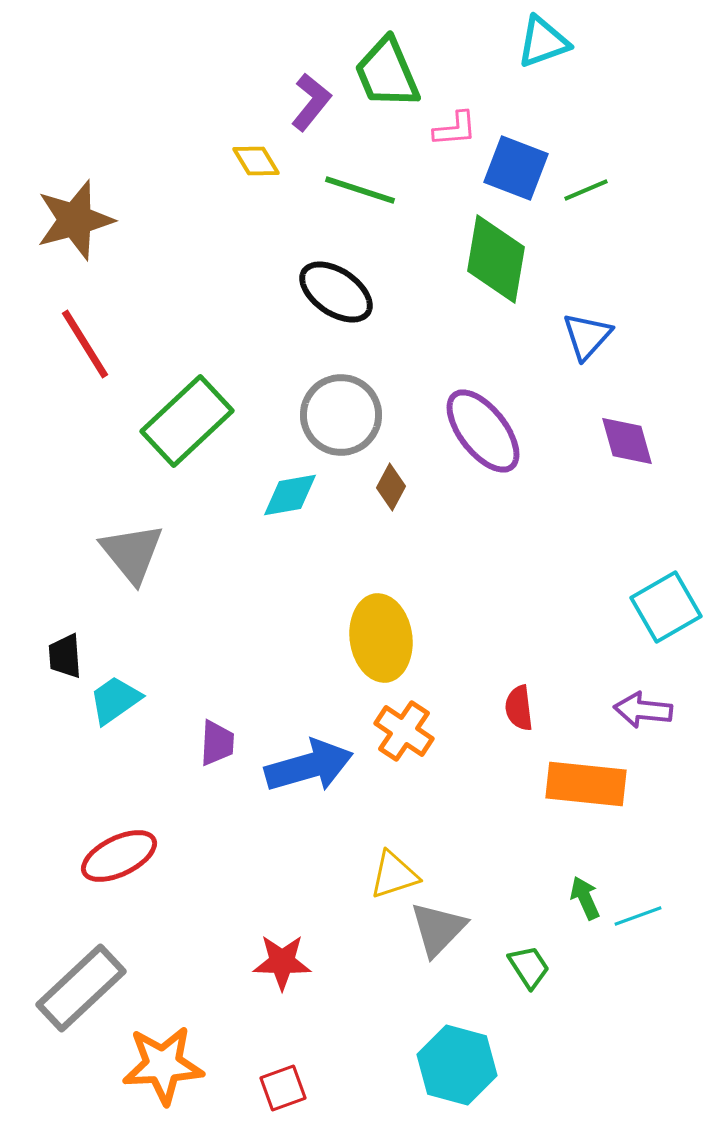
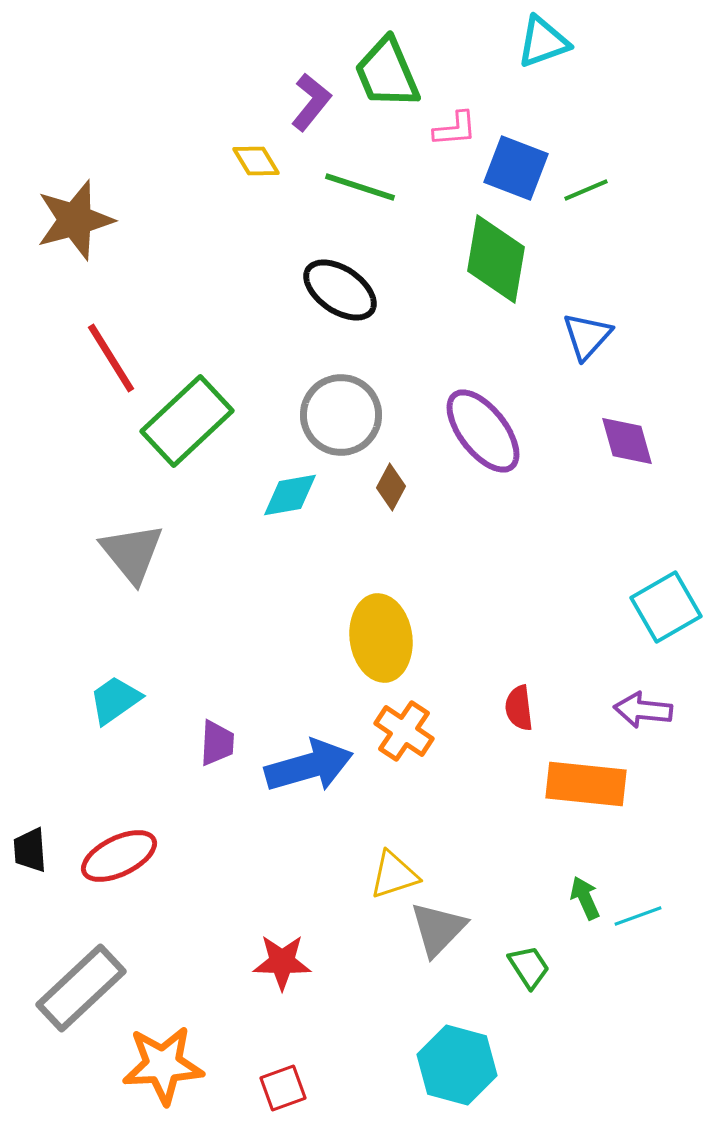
green line at (360, 190): moved 3 px up
black ellipse at (336, 292): moved 4 px right, 2 px up
red line at (85, 344): moved 26 px right, 14 px down
black trapezoid at (65, 656): moved 35 px left, 194 px down
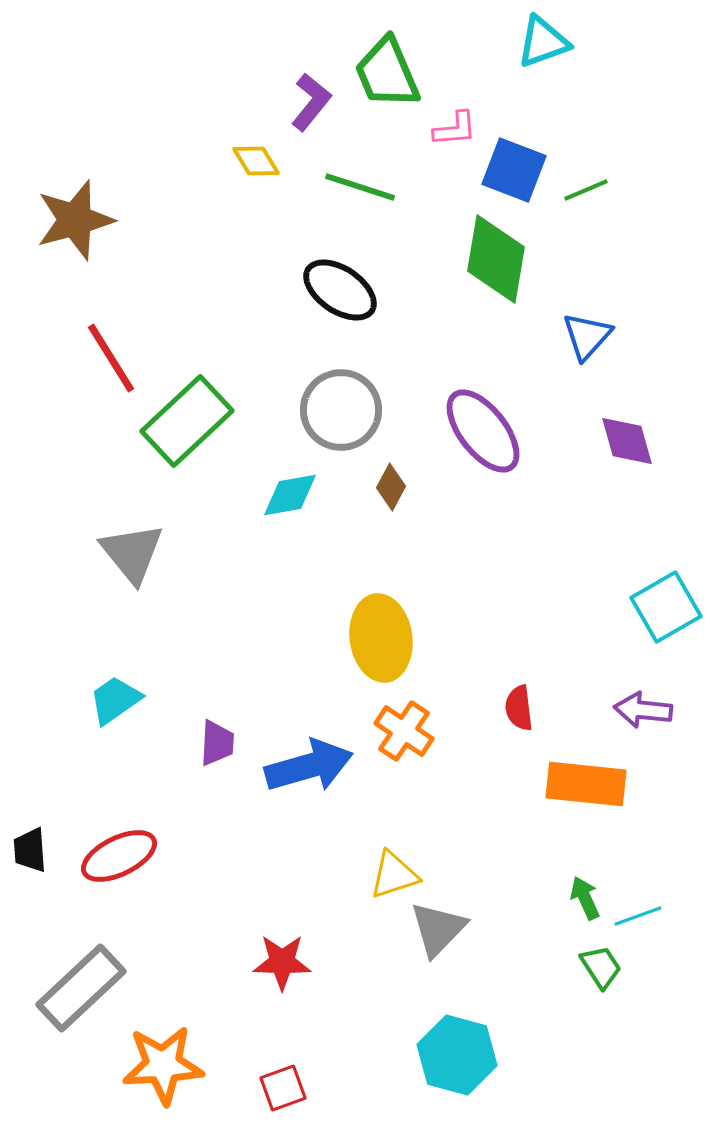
blue square at (516, 168): moved 2 px left, 2 px down
gray circle at (341, 415): moved 5 px up
green trapezoid at (529, 967): moved 72 px right
cyan hexagon at (457, 1065): moved 10 px up
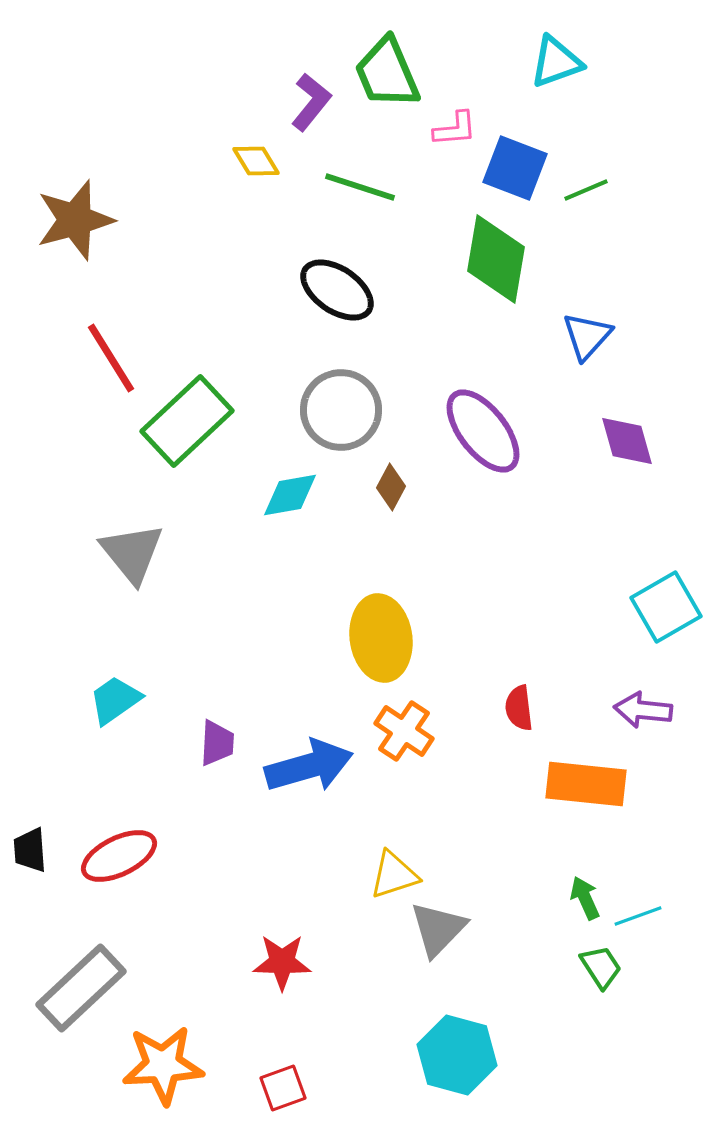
cyan triangle at (543, 42): moved 13 px right, 20 px down
blue square at (514, 170): moved 1 px right, 2 px up
black ellipse at (340, 290): moved 3 px left
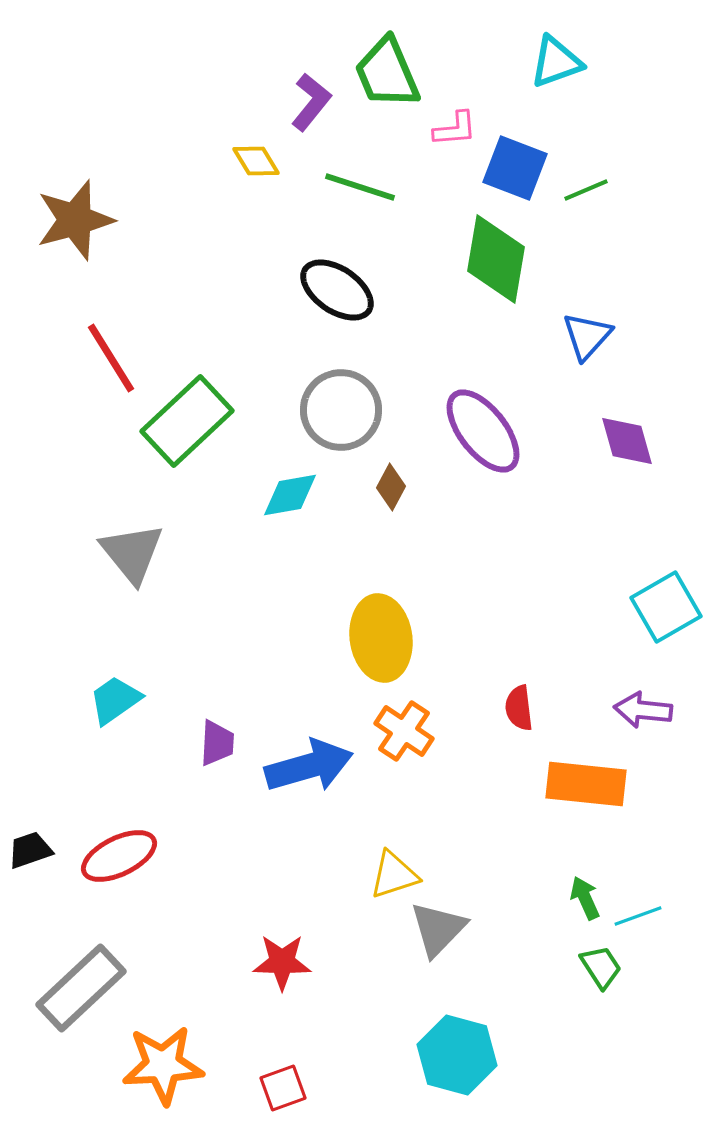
black trapezoid at (30, 850): rotated 75 degrees clockwise
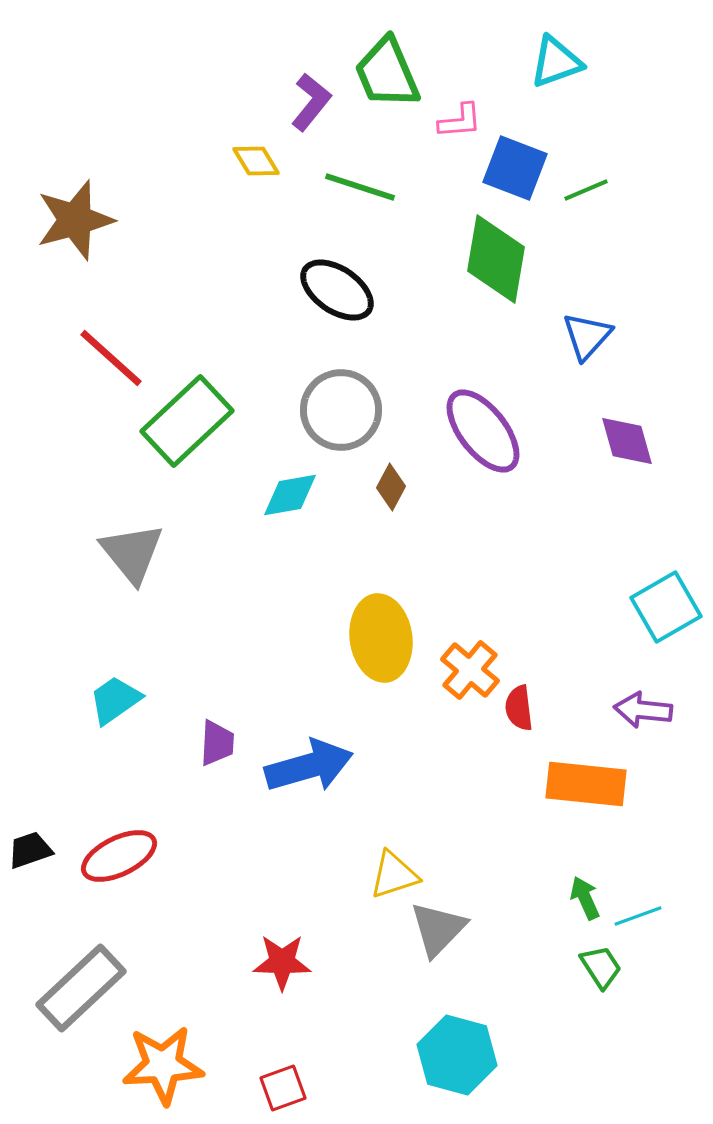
pink L-shape at (455, 129): moved 5 px right, 8 px up
red line at (111, 358): rotated 16 degrees counterclockwise
orange cross at (404, 731): moved 66 px right, 61 px up; rotated 6 degrees clockwise
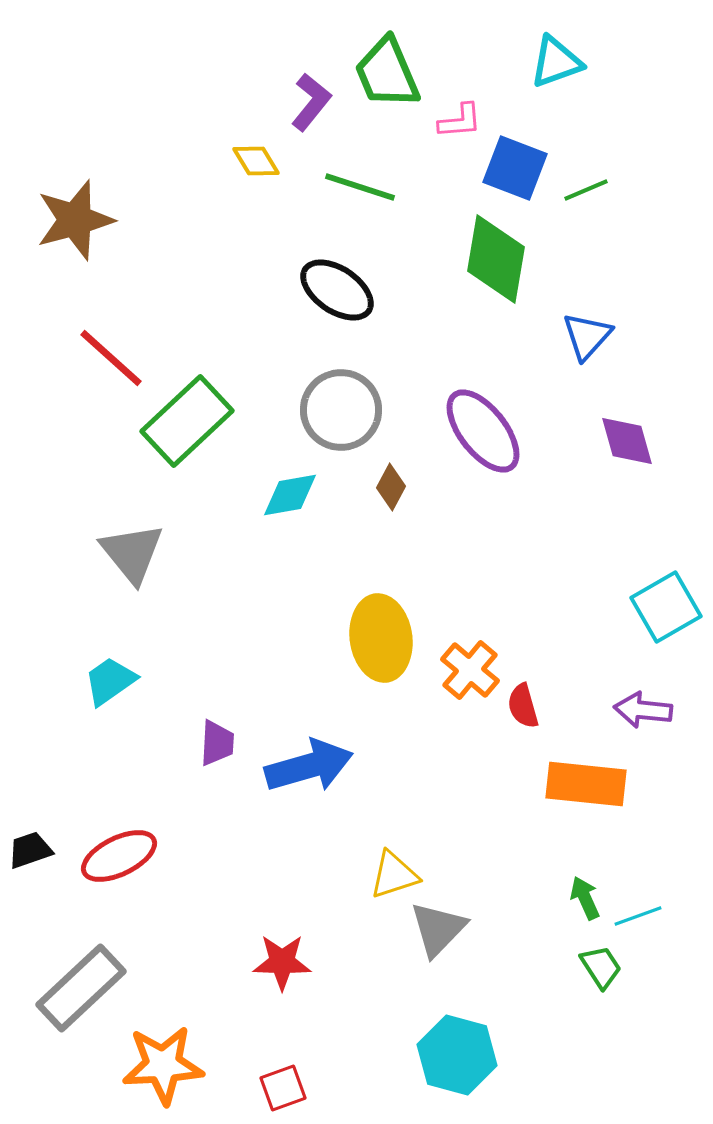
cyan trapezoid at (115, 700): moved 5 px left, 19 px up
red semicircle at (519, 708): moved 4 px right, 2 px up; rotated 9 degrees counterclockwise
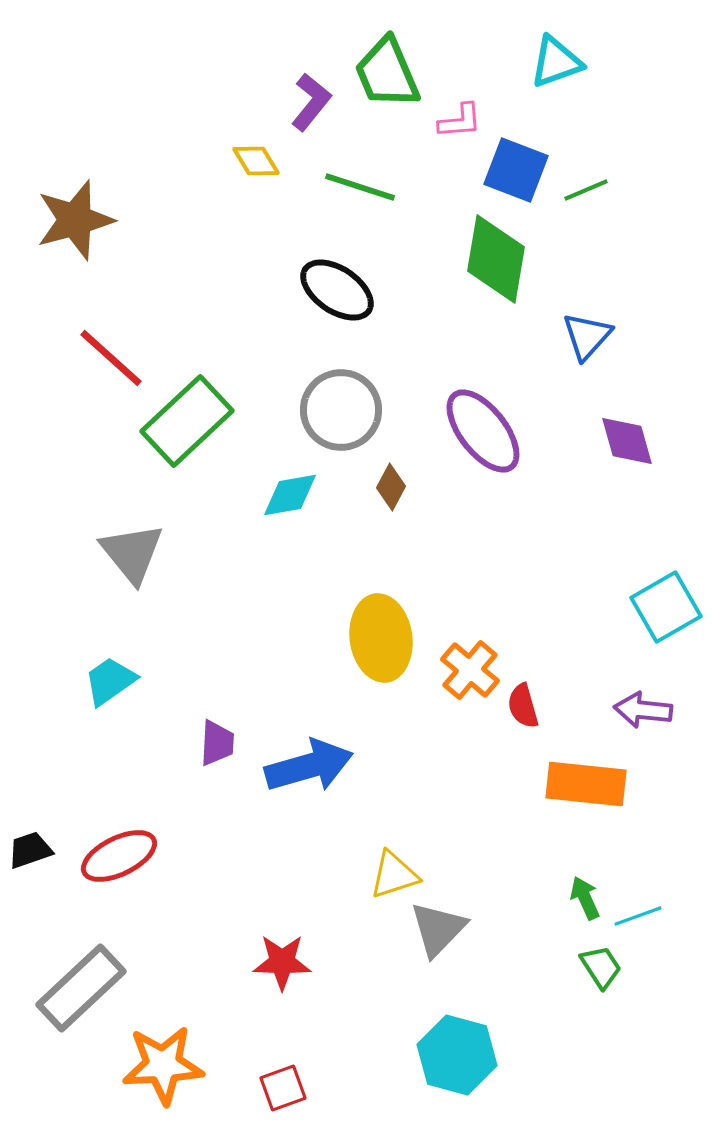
blue square at (515, 168): moved 1 px right, 2 px down
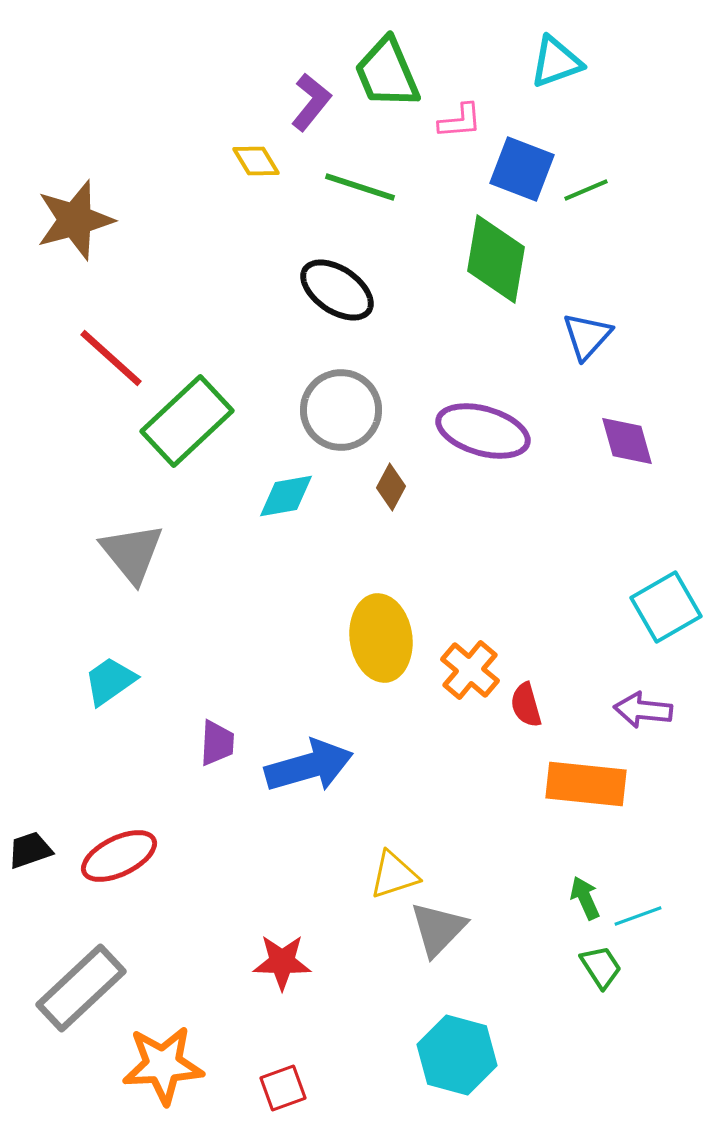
blue square at (516, 170): moved 6 px right, 1 px up
purple ellipse at (483, 431): rotated 36 degrees counterclockwise
cyan diamond at (290, 495): moved 4 px left, 1 px down
red semicircle at (523, 706): moved 3 px right, 1 px up
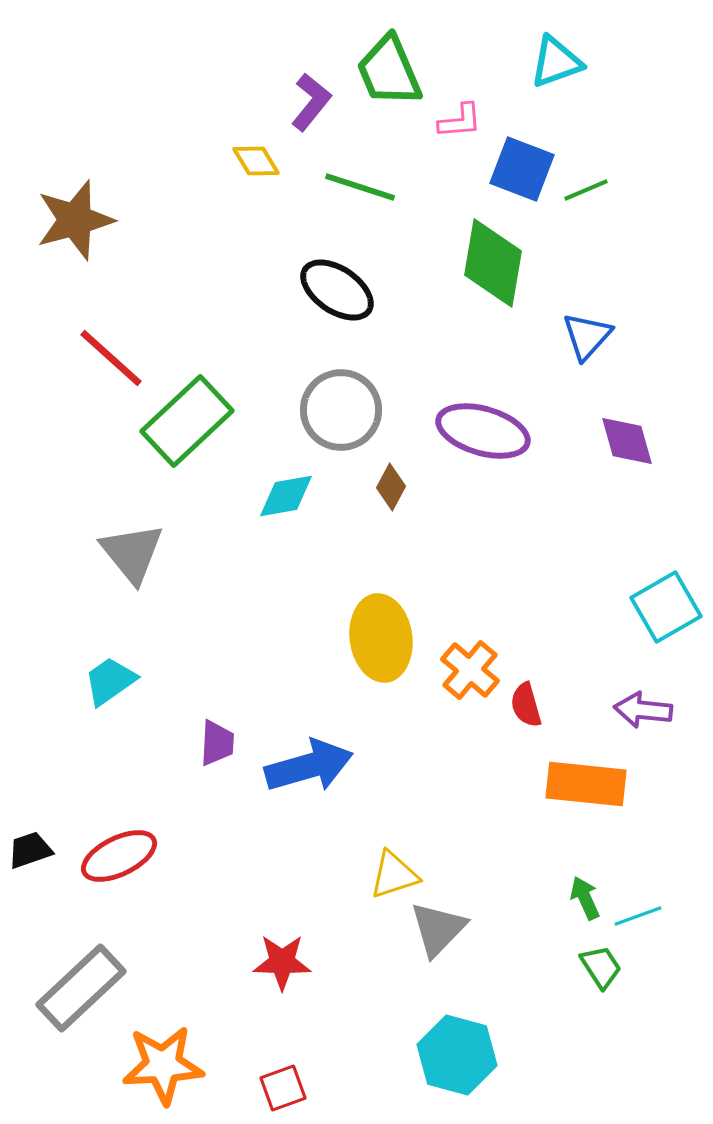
green trapezoid at (387, 73): moved 2 px right, 2 px up
green diamond at (496, 259): moved 3 px left, 4 px down
